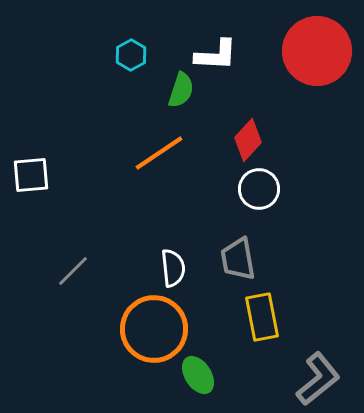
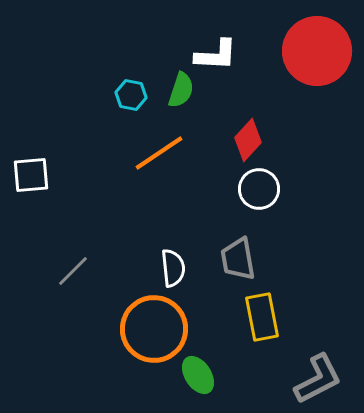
cyan hexagon: moved 40 px down; rotated 20 degrees counterclockwise
gray L-shape: rotated 12 degrees clockwise
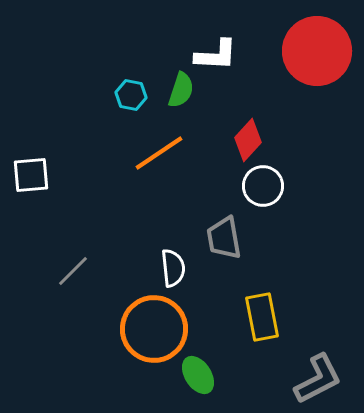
white circle: moved 4 px right, 3 px up
gray trapezoid: moved 14 px left, 21 px up
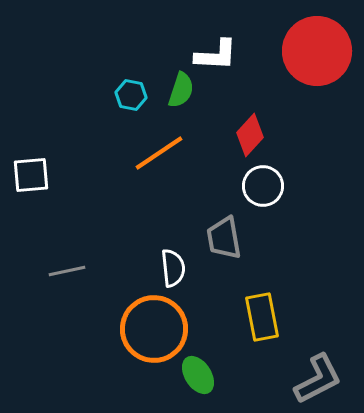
red diamond: moved 2 px right, 5 px up
gray line: moved 6 px left; rotated 33 degrees clockwise
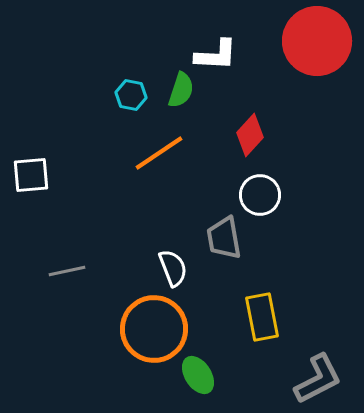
red circle: moved 10 px up
white circle: moved 3 px left, 9 px down
white semicircle: rotated 15 degrees counterclockwise
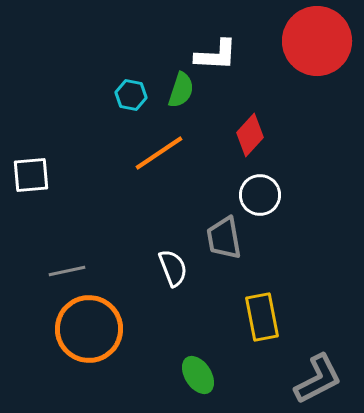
orange circle: moved 65 px left
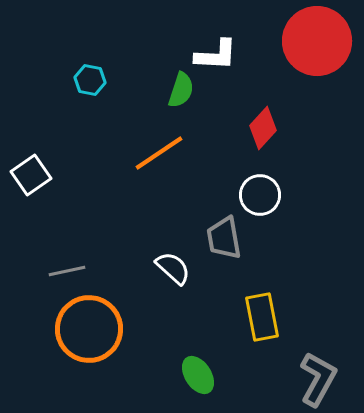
cyan hexagon: moved 41 px left, 15 px up
red diamond: moved 13 px right, 7 px up
white square: rotated 30 degrees counterclockwise
white semicircle: rotated 27 degrees counterclockwise
gray L-shape: rotated 34 degrees counterclockwise
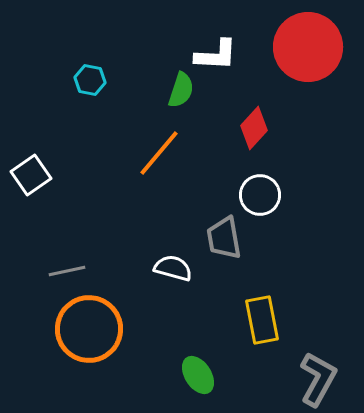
red circle: moved 9 px left, 6 px down
red diamond: moved 9 px left
orange line: rotated 16 degrees counterclockwise
white semicircle: rotated 27 degrees counterclockwise
yellow rectangle: moved 3 px down
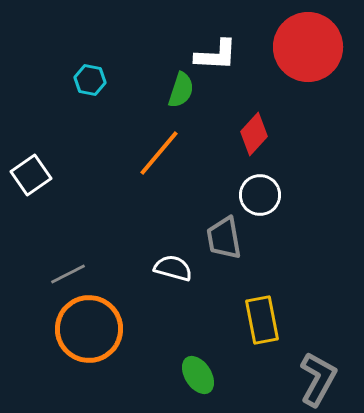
red diamond: moved 6 px down
gray line: moved 1 px right, 3 px down; rotated 15 degrees counterclockwise
